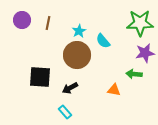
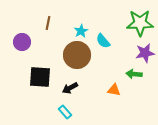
purple circle: moved 22 px down
cyan star: moved 2 px right
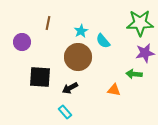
brown circle: moved 1 px right, 2 px down
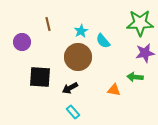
brown line: moved 1 px down; rotated 24 degrees counterclockwise
green arrow: moved 1 px right, 3 px down
cyan rectangle: moved 8 px right
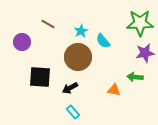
brown line: rotated 48 degrees counterclockwise
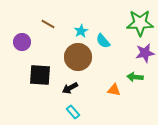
black square: moved 2 px up
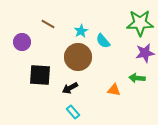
green arrow: moved 2 px right, 1 px down
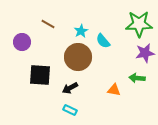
green star: moved 1 px left, 1 px down
cyan rectangle: moved 3 px left, 2 px up; rotated 24 degrees counterclockwise
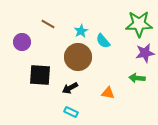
orange triangle: moved 6 px left, 3 px down
cyan rectangle: moved 1 px right, 2 px down
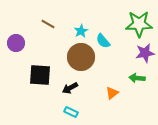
purple circle: moved 6 px left, 1 px down
brown circle: moved 3 px right
orange triangle: moved 4 px right; rotated 48 degrees counterclockwise
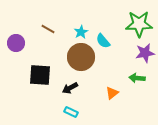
brown line: moved 5 px down
cyan star: moved 1 px down
